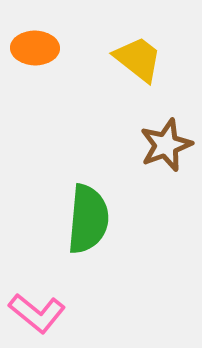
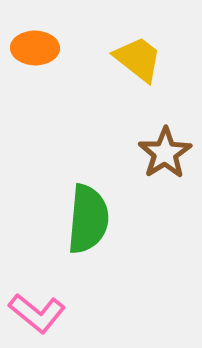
brown star: moved 1 px left, 8 px down; rotated 12 degrees counterclockwise
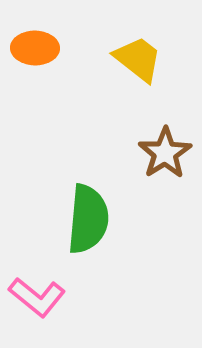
pink L-shape: moved 16 px up
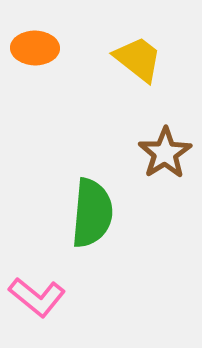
green semicircle: moved 4 px right, 6 px up
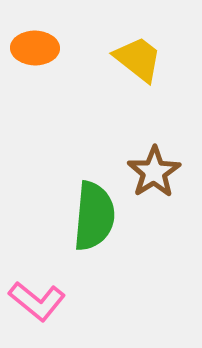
brown star: moved 11 px left, 19 px down
green semicircle: moved 2 px right, 3 px down
pink L-shape: moved 4 px down
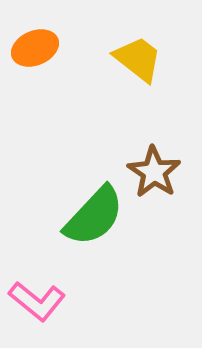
orange ellipse: rotated 24 degrees counterclockwise
brown star: rotated 6 degrees counterclockwise
green semicircle: rotated 38 degrees clockwise
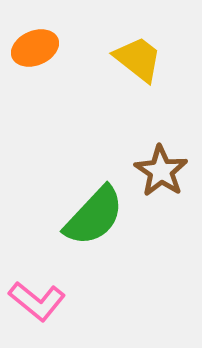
brown star: moved 7 px right, 1 px up
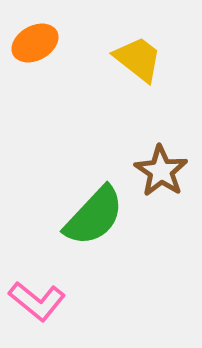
orange ellipse: moved 5 px up; rotated 6 degrees counterclockwise
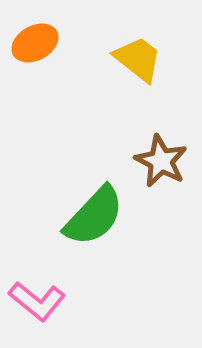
brown star: moved 10 px up; rotated 6 degrees counterclockwise
